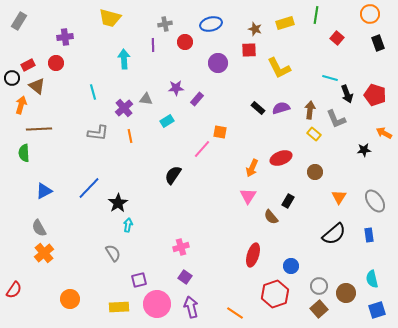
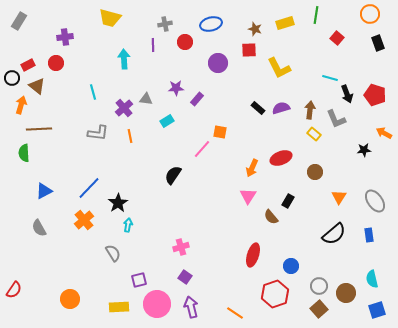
orange cross at (44, 253): moved 40 px right, 33 px up
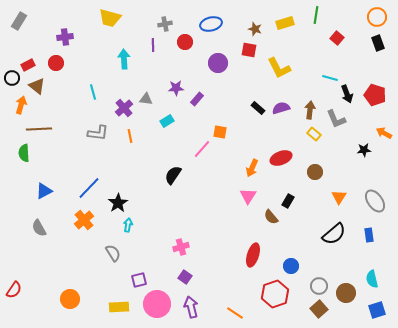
orange circle at (370, 14): moved 7 px right, 3 px down
red square at (249, 50): rotated 14 degrees clockwise
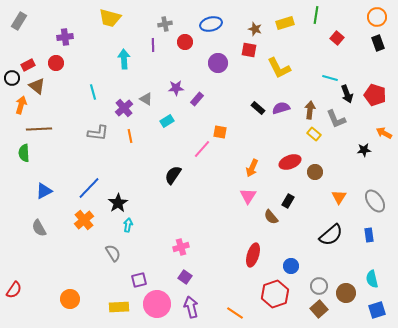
gray triangle at (146, 99): rotated 24 degrees clockwise
red ellipse at (281, 158): moved 9 px right, 4 px down
black semicircle at (334, 234): moved 3 px left, 1 px down
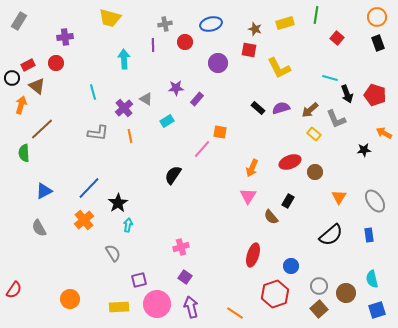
brown arrow at (310, 110): rotated 138 degrees counterclockwise
brown line at (39, 129): moved 3 px right; rotated 40 degrees counterclockwise
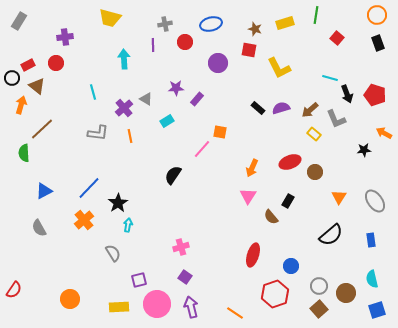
orange circle at (377, 17): moved 2 px up
blue rectangle at (369, 235): moved 2 px right, 5 px down
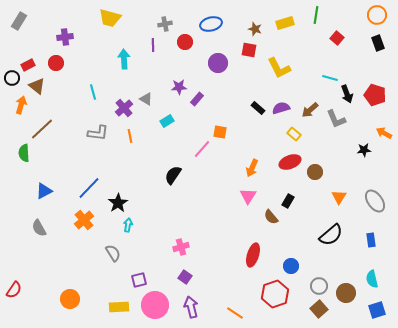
purple star at (176, 88): moved 3 px right, 1 px up
yellow rectangle at (314, 134): moved 20 px left
pink circle at (157, 304): moved 2 px left, 1 px down
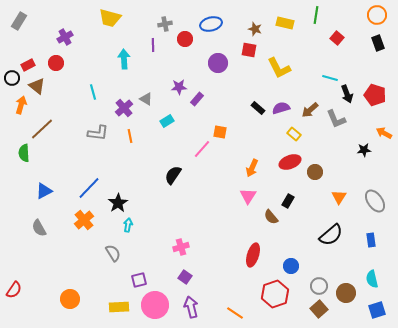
yellow rectangle at (285, 23): rotated 30 degrees clockwise
purple cross at (65, 37): rotated 21 degrees counterclockwise
red circle at (185, 42): moved 3 px up
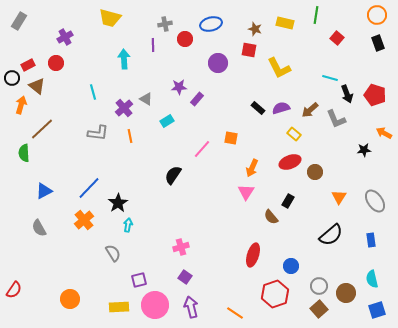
orange square at (220, 132): moved 11 px right, 6 px down
pink triangle at (248, 196): moved 2 px left, 4 px up
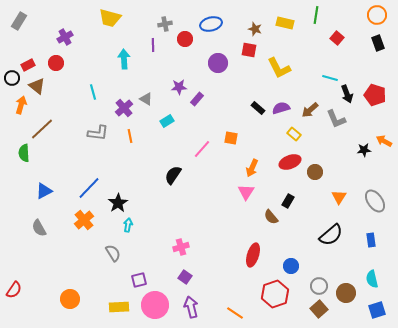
orange arrow at (384, 133): moved 8 px down
